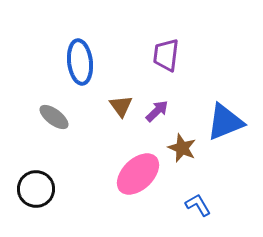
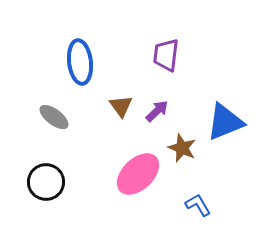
black circle: moved 10 px right, 7 px up
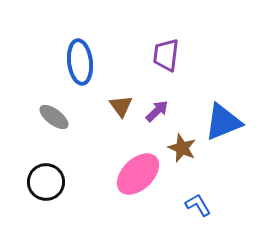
blue triangle: moved 2 px left
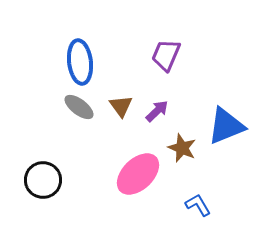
purple trapezoid: rotated 16 degrees clockwise
gray ellipse: moved 25 px right, 10 px up
blue triangle: moved 3 px right, 4 px down
black circle: moved 3 px left, 2 px up
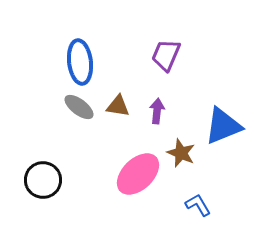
brown triangle: moved 3 px left; rotated 45 degrees counterclockwise
purple arrow: rotated 40 degrees counterclockwise
blue triangle: moved 3 px left
brown star: moved 1 px left, 5 px down
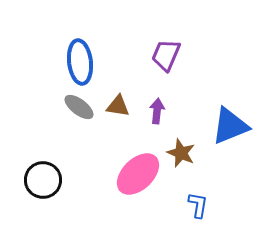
blue triangle: moved 7 px right
blue L-shape: rotated 40 degrees clockwise
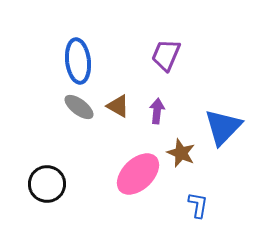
blue ellipse: moved 2 px left, 1 px up
brown triangle: rotated 20 degrees clockwise
blue triangle: moved 7 px left, 1 px down; rotated 24 degrees counterclockwise
black circle: moved 4 px right, 4 px down
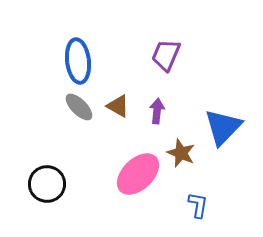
gray ellipse: rotated 8 degrees clockwise
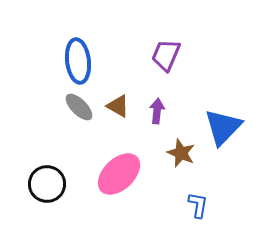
pink ellipse: moved 19 px left
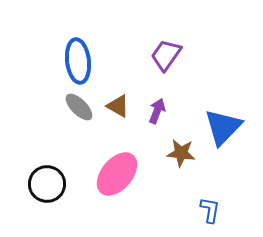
purple trapezoid: rotated 12 degrees clockwise
purple arrow: rotated 15 degrees clockwise
brown star: rotated 16 degrees counterclockwise
pink ellipse: moved 2 px left; rotated 6 degrees counterclockwise
blue L-shape: moved 12 px right, 5 px down
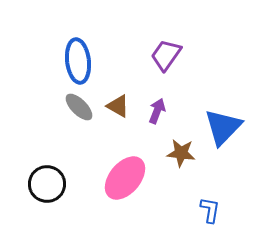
pink ellipse: moved 8 px right, 4 px down
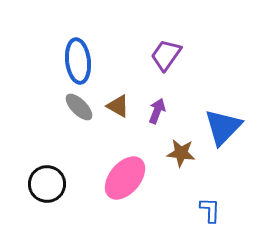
blue L-shape: rotated 8 degrees counterclockwise
